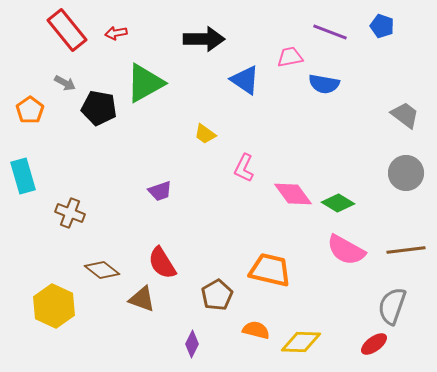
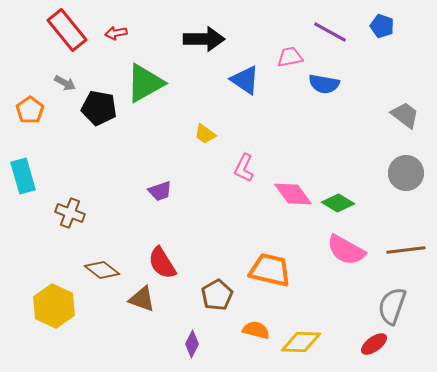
purple line: rotated 8 degrees clockwise
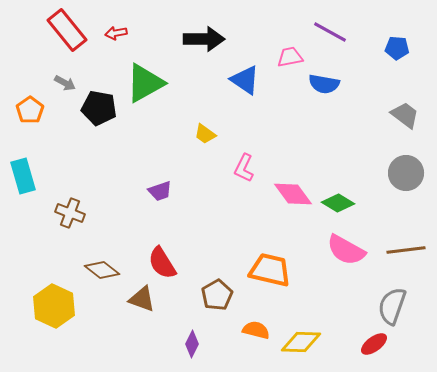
blue pentagon: moved 15 px right, 22 px down; rotated 15 degrees counterclockwise
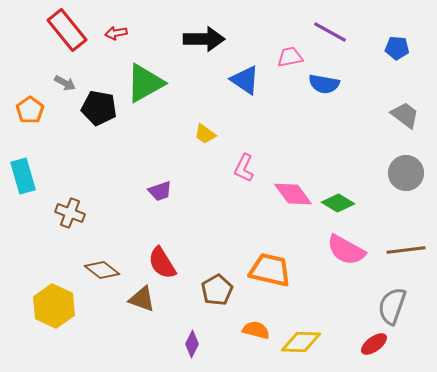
brown pentagon: moved 5 px up
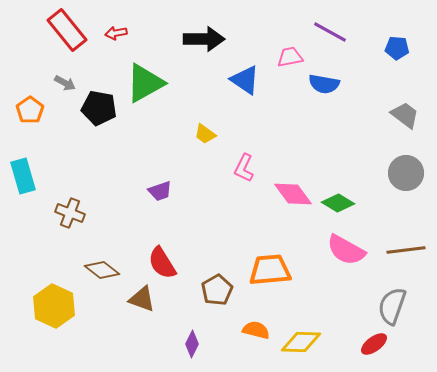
orange trapezoid: rotated 18 degrees counterclockwise
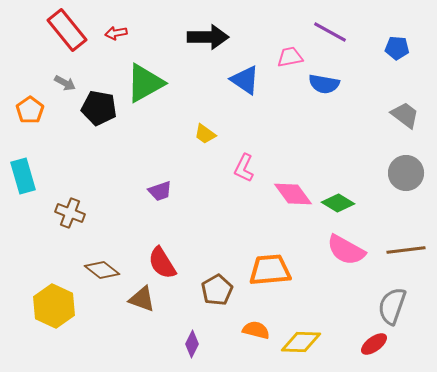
black arrow: moved 4 px right, 2 px up
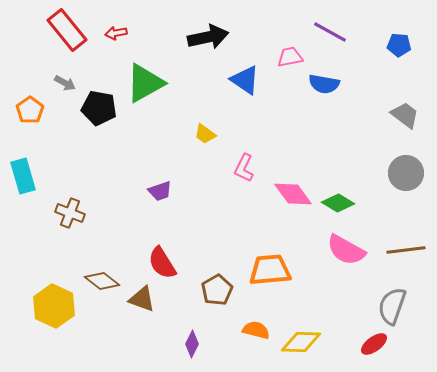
black arrow: rotated 12 degrees counterclockwise
blue pentagon: moved 2 px right, 3 px up
brown diamond: moved 11 px down
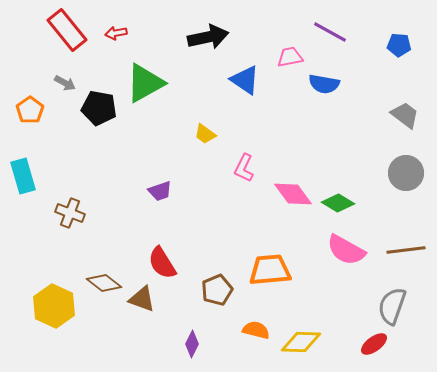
brown diamond: moved 2 px right, 2 px down
brown pentagon: rotated 8 degrees clockwise
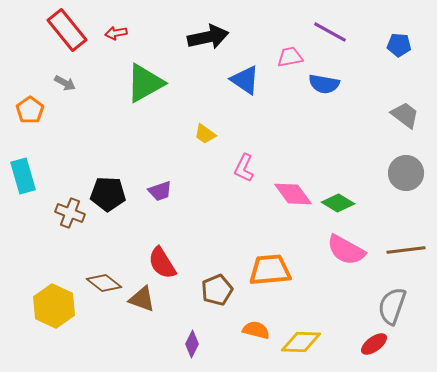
black pentagon: moved 9 px right, 86 px down; rotated 8 degrees counterclockwise
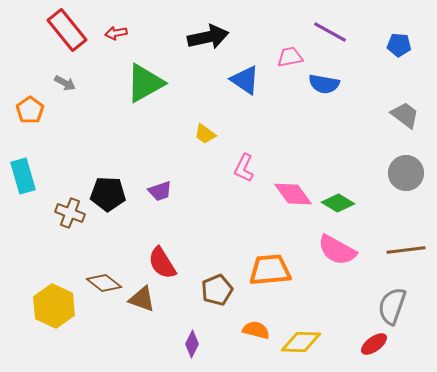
pink semicircle: moved 9 px left
